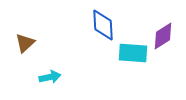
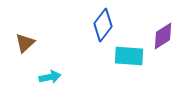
blue diamond: rotated 40 degrees clockwise
cyan rectangle: moved 4 px left, 3 px down
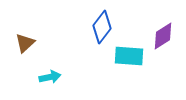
blue diamond: moved 1 px left, 2 px down
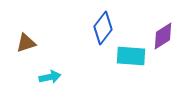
blue diamond: moved 1 px right, 1 px down
brown triangle: moved 1 px right; rotated 25 degrees clockwise
cyan rectangle: moved 2 px right
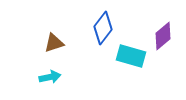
purple diamond: rotated 8 degrees counterclockwise
brown triangle: moved 28 px right
cyan rectangle: rotated 12 degrees clockwise
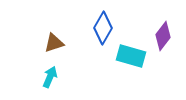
blue diamond: rotated 8 degrees counterclockwise
purple diamond: rotated 12 degrees counterclockwise
cyan arrow: rotated 55 degrees counterclockwise
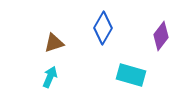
purple diamond: moved 2 px left
cyan rectangle: moved 19 px down
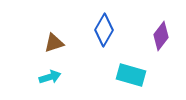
blue diamond: moved 1 px right, 2 px down
cyan arrow: rotated 50 degrees clockwise
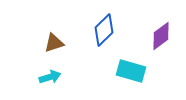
blue diamond: rotated 16 degrees clockwise
purple diamond: rotated 16 degrees clockwise
cyan rectangle: moved 4 px up
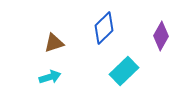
blue diamond: moved 2 px up
purple diamond: rotated 24 degrees counterclockwise
cyan rectangle: moved 7 px left; rotated 60 degrees counterclockwise
